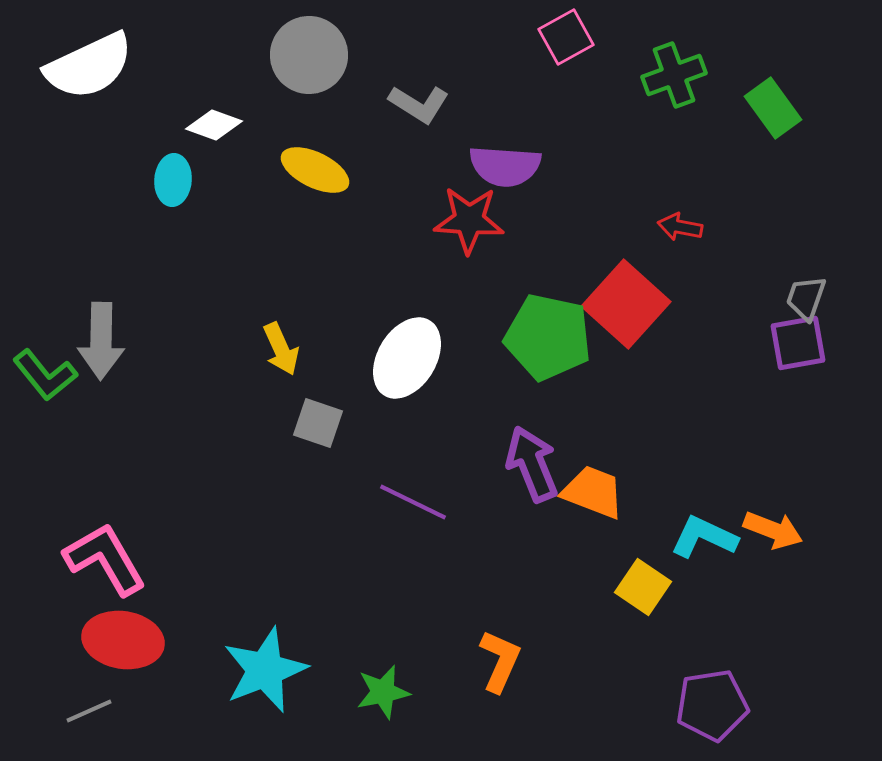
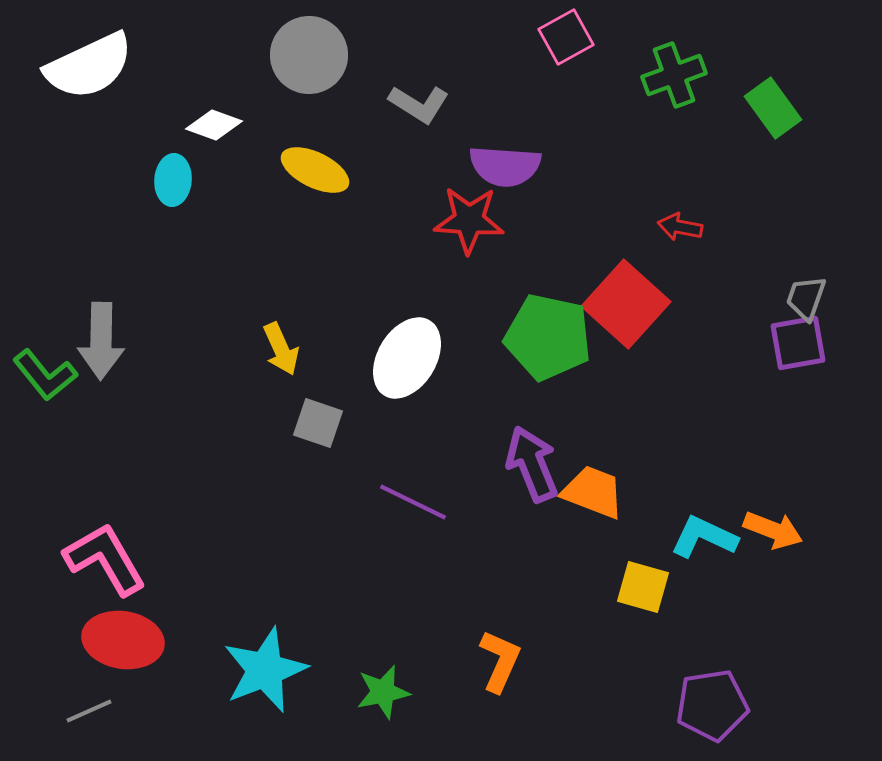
yellow square: rotated 18 degrees counterclockwise
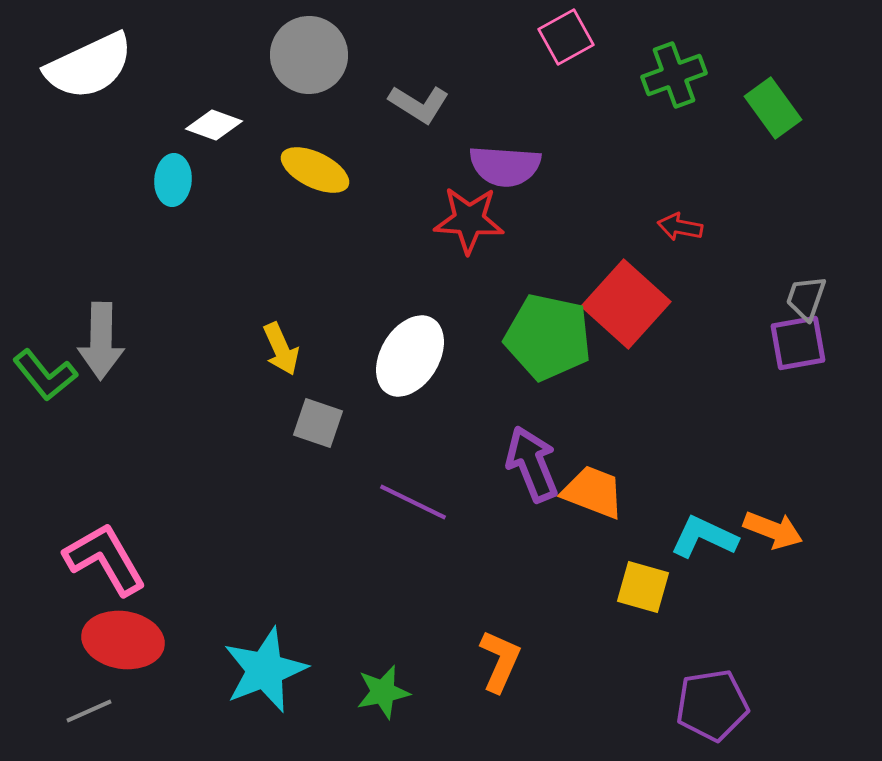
white ellipse: moved 3 px right, 2 px up
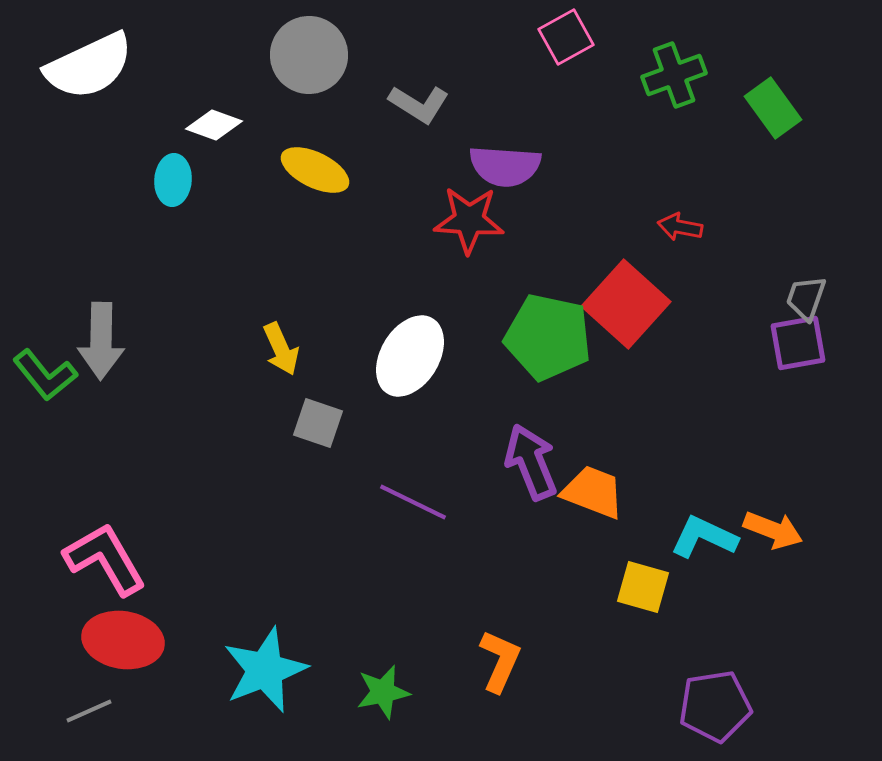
purple arrow: moved 1 px left, 2 px up
purple pentagon: moved 3 px right, 1 px down
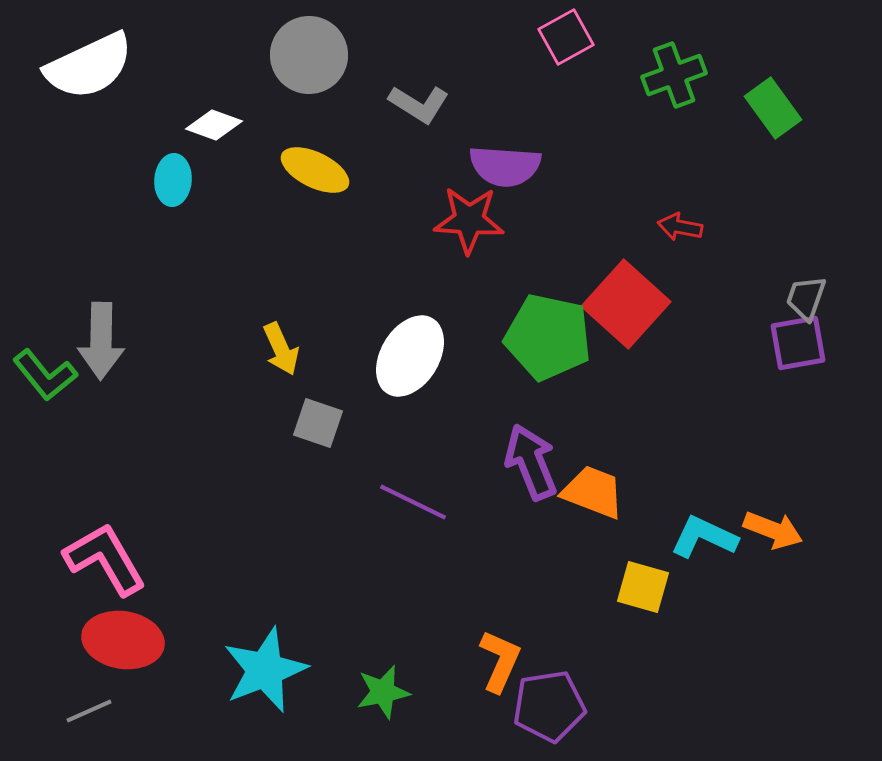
purple pentagon: moved 166 px left
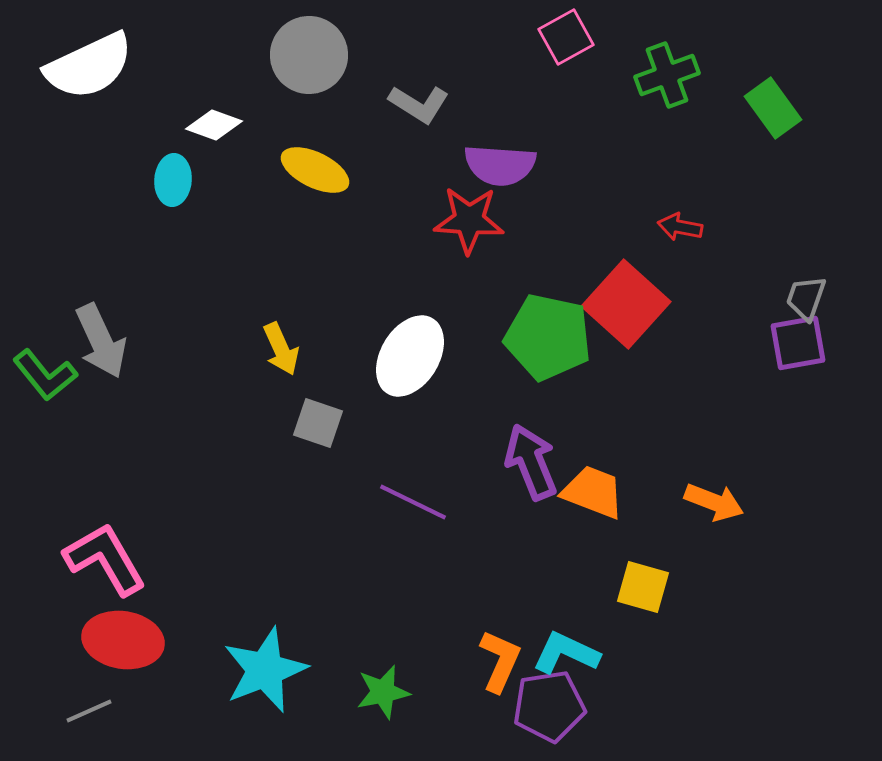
green cross: moved 7 px left
purple semicircle: moved 5 px left, 1 px up
gray arrow: rotated 26 degrees counterclockwise
orange arrow: moved 59 px left, 28 px up
cyan L-shape: moved 138 px left, 116 px down
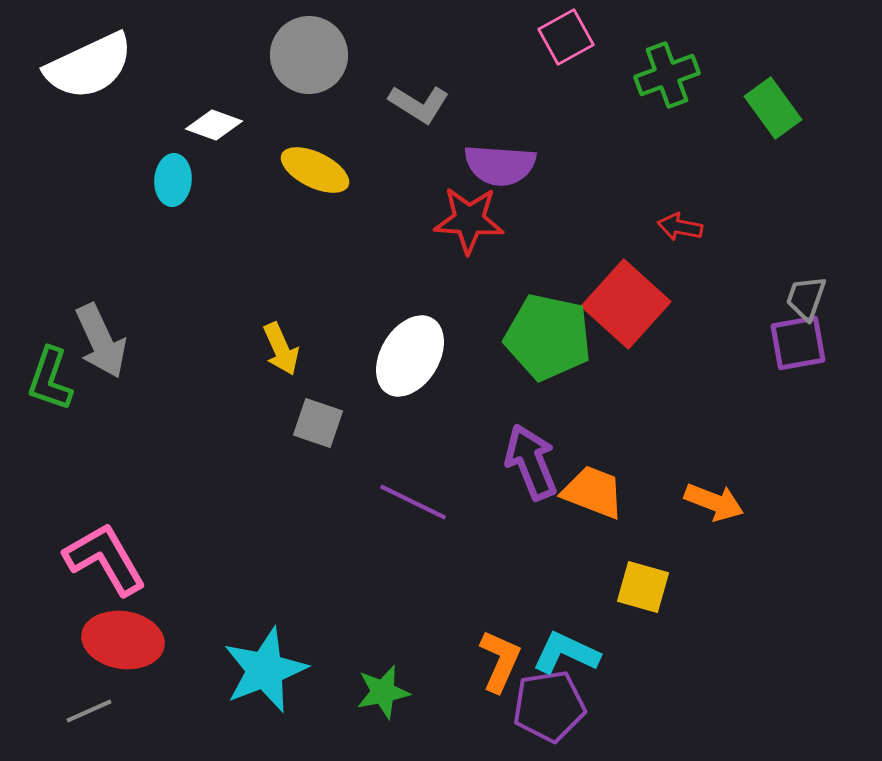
green L-shape: moved 5 px right, 4 px down; rotated 58 degrees clockwise
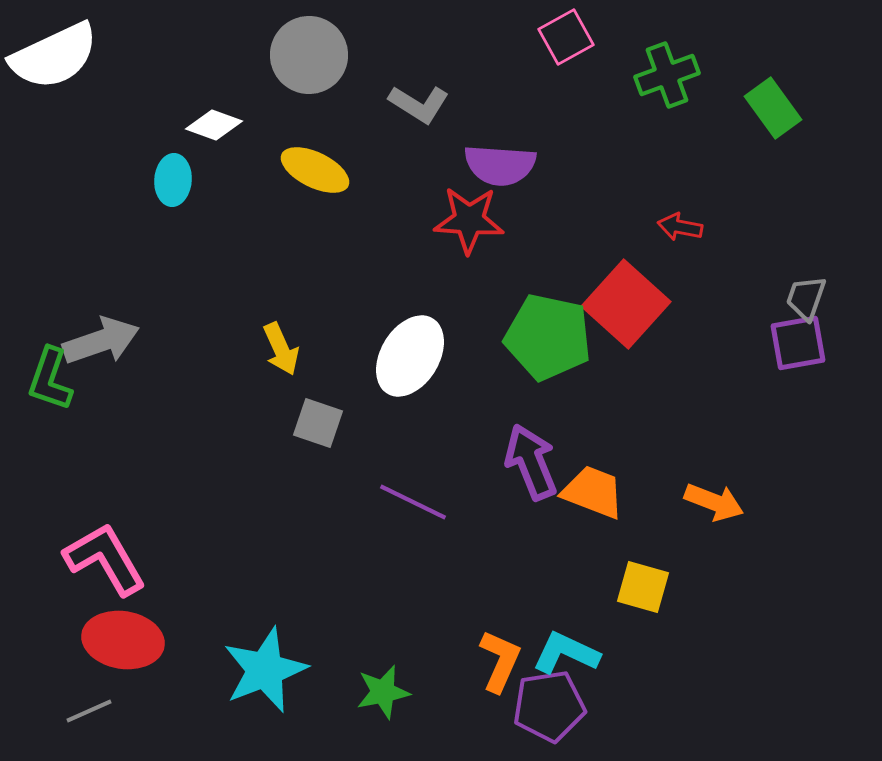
white semicircle: moved 35 px left, 10 px up
gray arrow: rotated 84 degrees counterclockwise
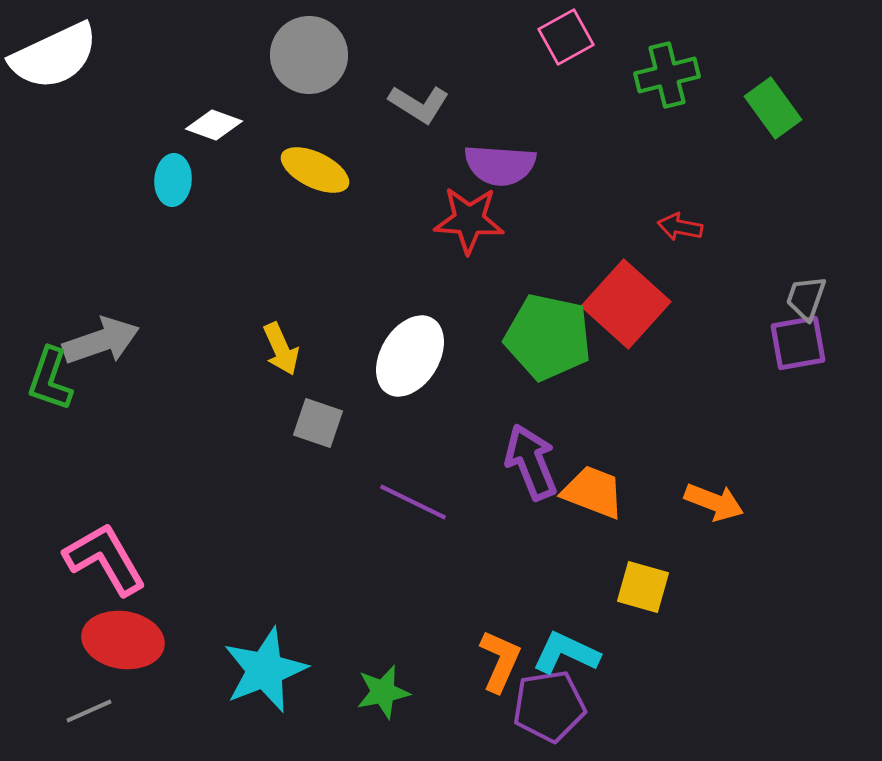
green cross: rotated 6 degrees clockwise
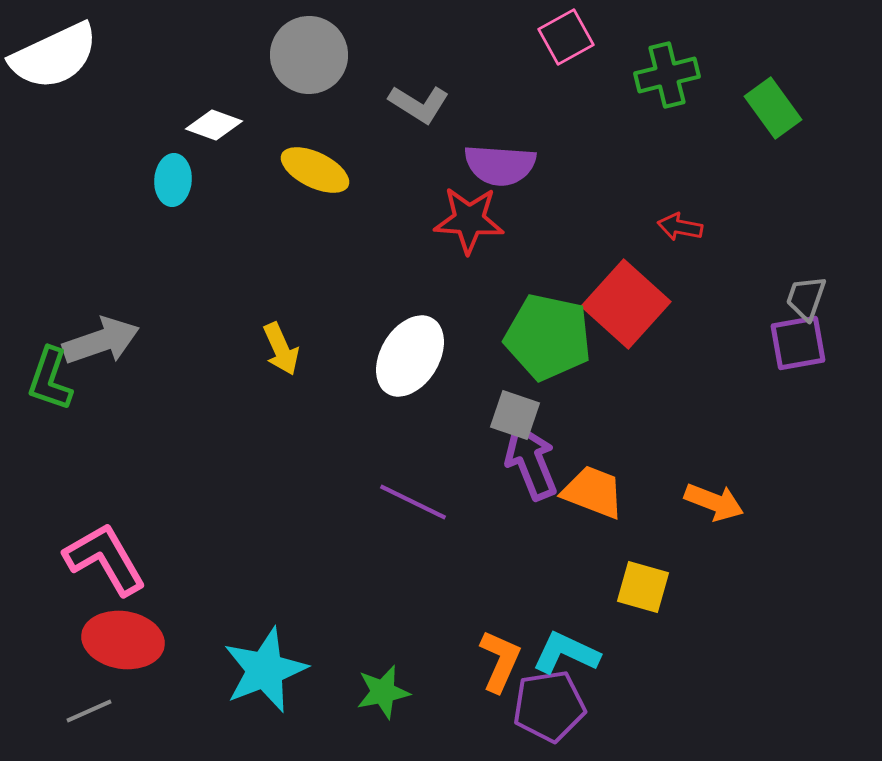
gray square: moved 197 px right, 8 px up
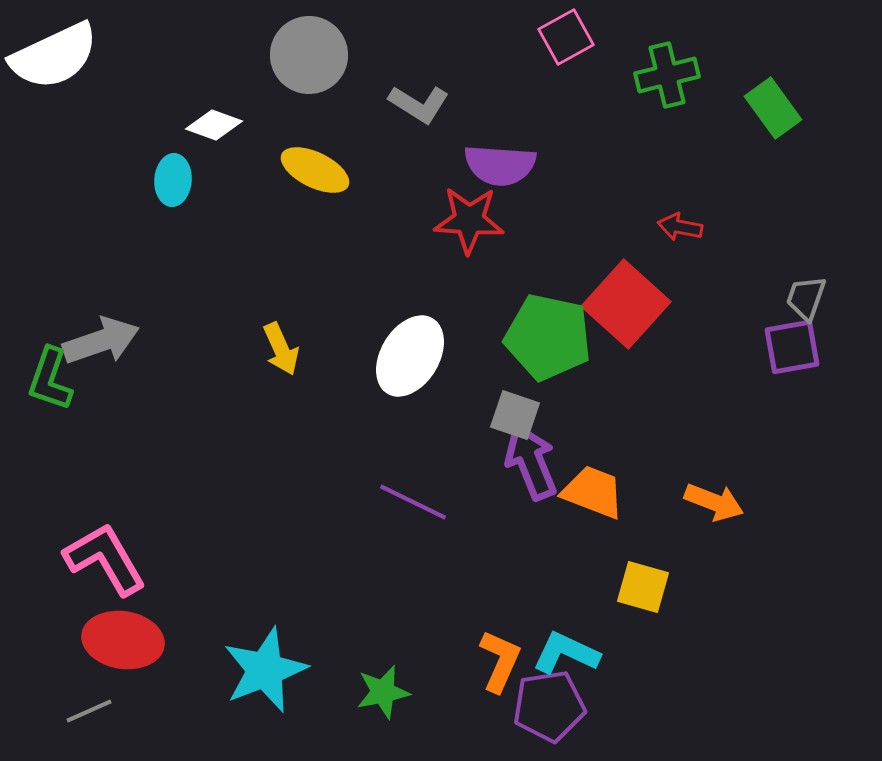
purple square: moved 6 px left, 4 px down
